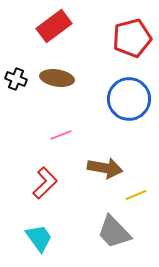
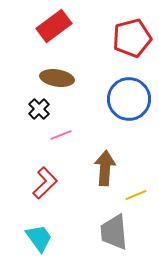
black cross: moved 23 px right, 30 px down; rotated 25 degrees clockwise
brown arrow: rotated 96 degrees counterclockwise
gray trapezoid: rotated 39 degrees clockwise
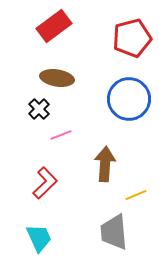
brown arrow: moved 4 px up
cyan trapezoid: rotated 12 degrees clockwise
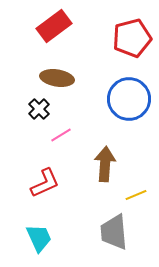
pink line: rotated 10 degrees counterclockwise
red L-shape: rotated 20 degrees clockwise
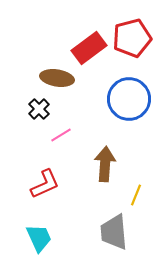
red rectangle: moved 35 px right, 22 px down
red L-shape: moved 1 px down
yellow line: rotated 45 degrees counterclockwise
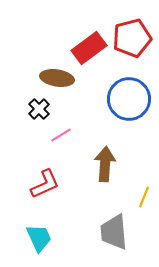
yellow line: moved 8 px right, 2 px down
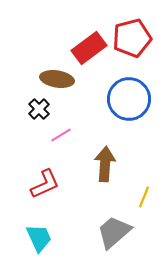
brown ellipse: moved 1 px down
gray trapezoid: rotated 54 degrees clockwise
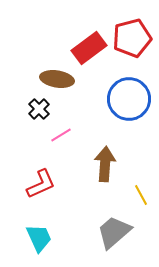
red L-shape: moved 4 px left
yellow line: moved 3 px left, 2 px up; rotated 50 degrees counterclockwise
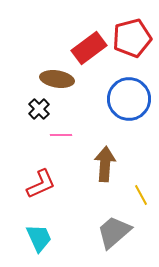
pink line: rotated 30 degrees clockwise
